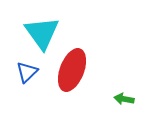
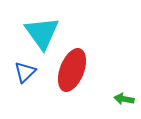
blue triangle: moved 2 px left
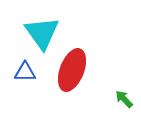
blue triangle: rotated 45 degrees clockwise
green arrow: rotated 36 degrees clockwise
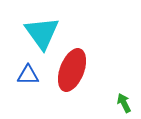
blue triangle: moved 3 px right, 3 px down
green arrow: moved 4 px down; rotated 18 degrees clockwise
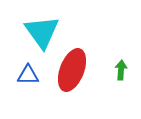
cyan triangle: moved 1 px up
green arrow: moved 3 px left, 33 px up; rotated 30 degrees clockwise
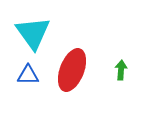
cyan triangle: moved 9 px left, 1 px down
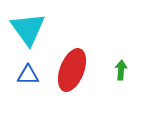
cyan triangle: moved 5 px left, 4 px up
